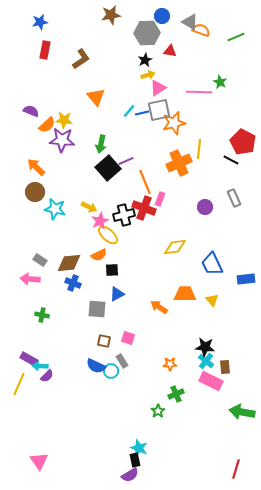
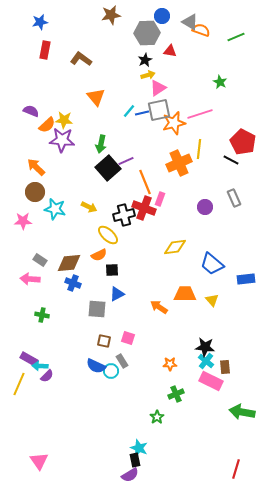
brown L-shape at (81, 59): rotated 110 degrees counterclockwise
pink line at (199, 92): moved 1 px right, 22 px down; rotated 20 degrees counterclockwise
pink star at (100, 221): moved 77 px left; rotated 24 degrees clockwise
blue trapezoid at (212, 264): rotated 25 degrees counterclockwise
green star at (158, 411): moved 1 px left, 6 px down
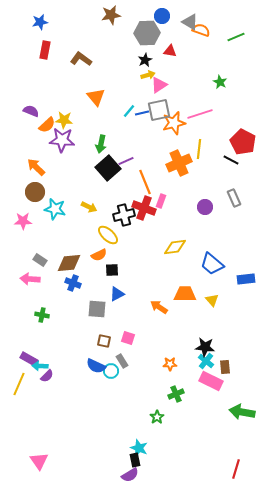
pink triangle at (158, 88): moved 1 px right, 3 px up
pink rectangle at (160, 199): moved 1 px right, 2 px down
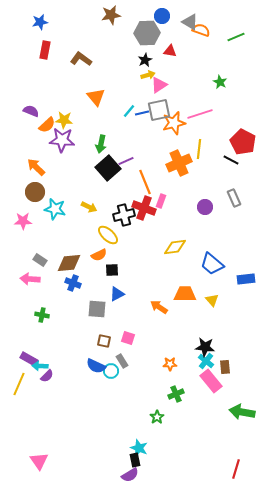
pink rectangle at (211, 381): rotated 25 degrees clockwise
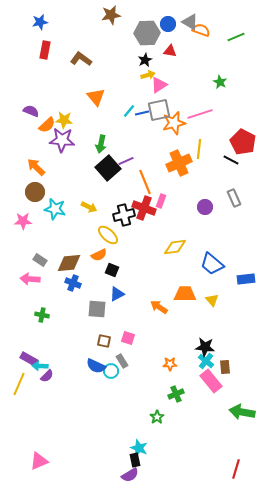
blue circle at (162, 16): moved 6 px right, 8 px down
black square at (112, 270): rotated 24 degrees clockwise
pink triangle at (39, 461): rotated 42 degrees clockwise
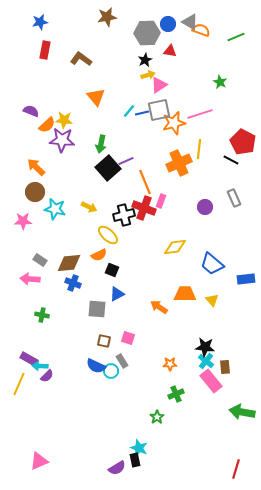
brown star at (111, 15): moved 4 px left, 2 px down
purple semicircle at (130, 475): moved 13 px left, 7 px up
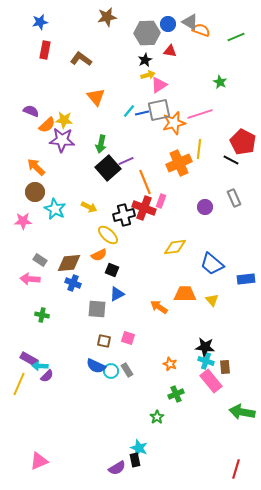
cyan star at (55, 209): rotated 15 degrees clockwise
gray rectangle at (122, 361): moved 5 px right, 9 px down
cyan cross at (206, 361): rotated 21 degrees counterclockwise
orange star at (170, 364): rotated 24 degrees clockwise
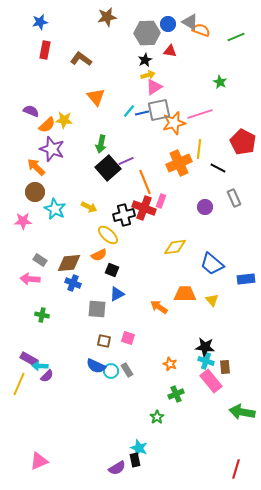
pink triangle at (159, 85): moved 5 px left, 2 px down
purple star at (62, 140): moved 10 px left, 9 px down; rotated 15 degrees clockwise
black line at (231, 160): moved 13 px left, 8 px down
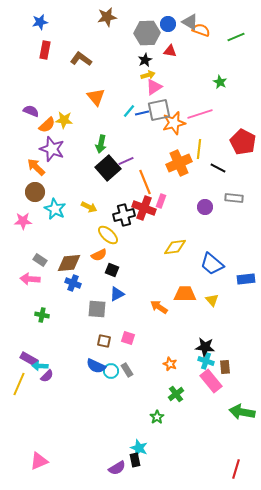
gray rectangle at (234, 198): rotated 60 degrees counterclockwise
green cross at (176, 394): rotated 14 degrees counterclockwise
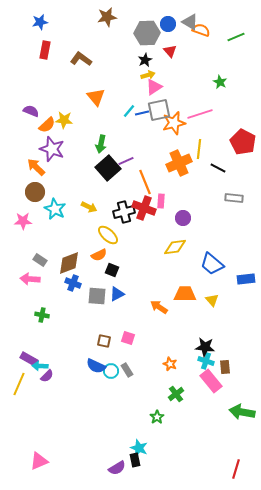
red triangle at (170, 51): rotated 40 degrees clockwise
pink rectangle at (161, 201): rotated 16 degrees counterclockwise
purple circle at (205, 207): moved 22 px left, 11 px down
black cross at (124, 215): moved 3 px up
brown diamond at (69, 263): rotated 15 degrees counterclockwise
gray square at (97, 309): moved 13 px up
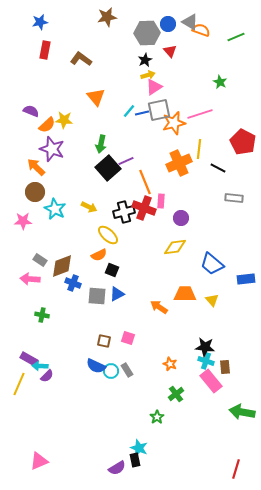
purple circle at (183, 218): moved 2 px left
brown diamond at (69, 263): moved 7 px left, 3 px down
